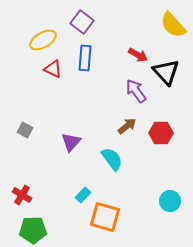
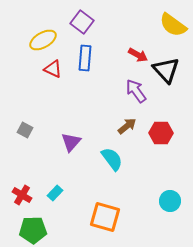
yellow semicircle: rotated 12 degrees counterclockwise
black triangle: moved 2 px up
cyan rectangle: moved 28 px left, 2 px up
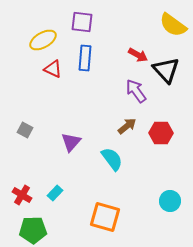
purple square: rotated 30 degrees counterclockwise
